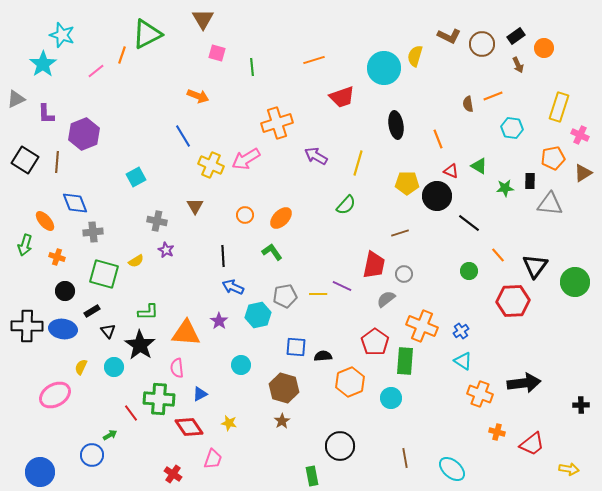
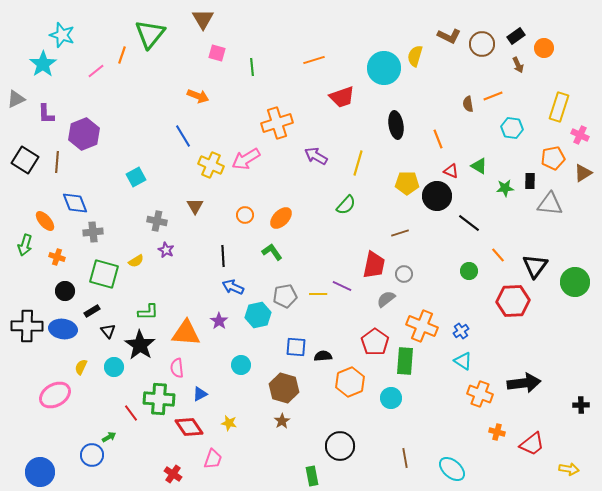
green triangle at (147, 34): moved 3 px right; rotated 24 degrees counterclockwise
green arrow at (110, 435): moved 1 px left, 2 px down
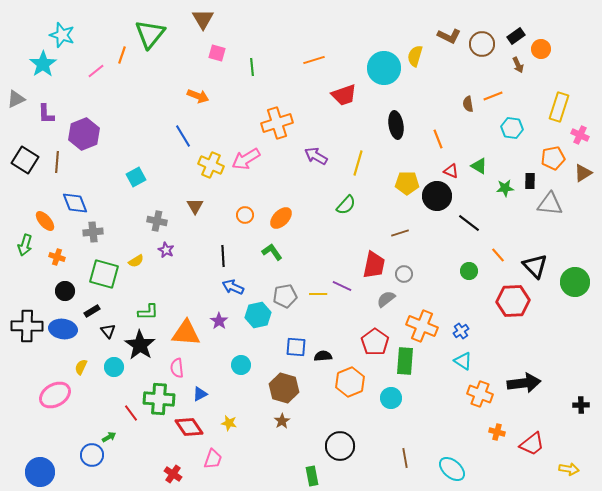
orange circle at (544, 48): moved 3 px left, 1 px down
red trapezoid at (342, 97): moved 2 px right, 2 px up
black triangle at (535, 266): rotated 20 degrees counterclockwise
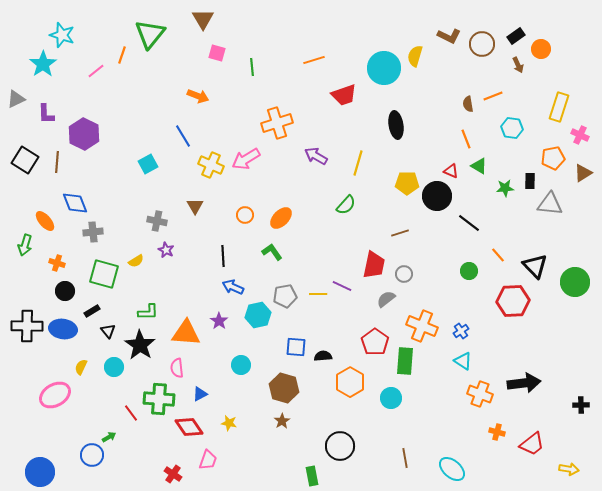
purple hexagon at (84, 134): rotated 12 degrees counterclockwise
orange line at (438, 139): moved 28 px right
cyan square at (136, 177): moved 12 px right, 13 px up
orange cross at (57, 257): moved 6 px down
orange hexagon at (350, 382): rotated 8 degrees counterclockwise
pink trapezoid at (213, 459): moved 5 px left, 1 px down
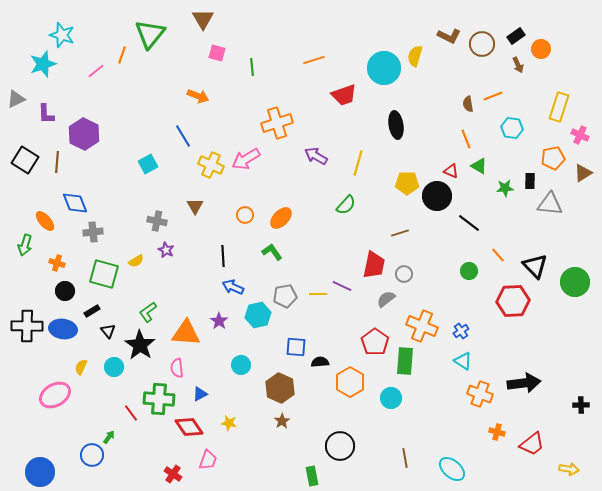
cyan star at (43, 64): rotated 16 degrees clockwise
green L-shape at (148, 312): rotated 145 degrees clockwise
black semicircle at (323, 356): moved 3 px left, 6 px down
brown hexagon at (284, 388): moved 4 px left; rotated 8 degrees clockwise
green arrow at (109, 437): rotated 24 degrees counterclockwise
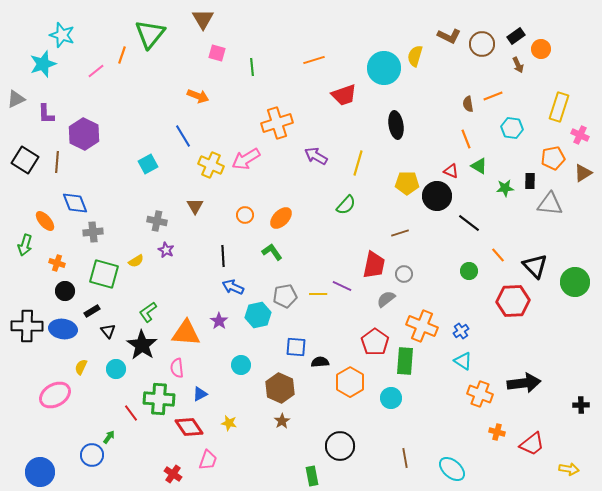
black star at (140, 345): moved 2 px right
cyan circle at (114, 367): moved 2 px right, 2 px down
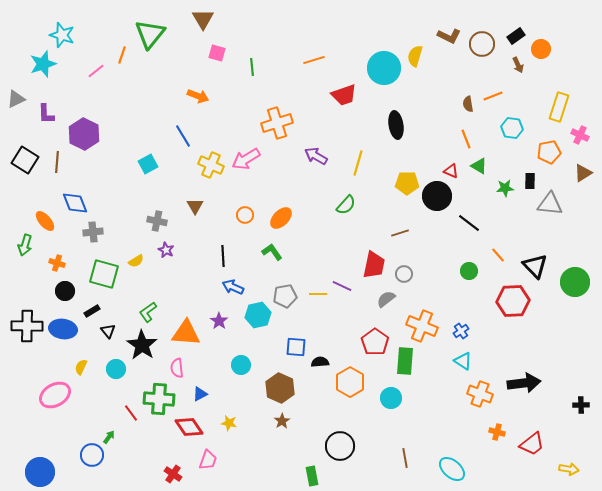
orange pentagon at (553, 158): moved 4 px left, 6 px up
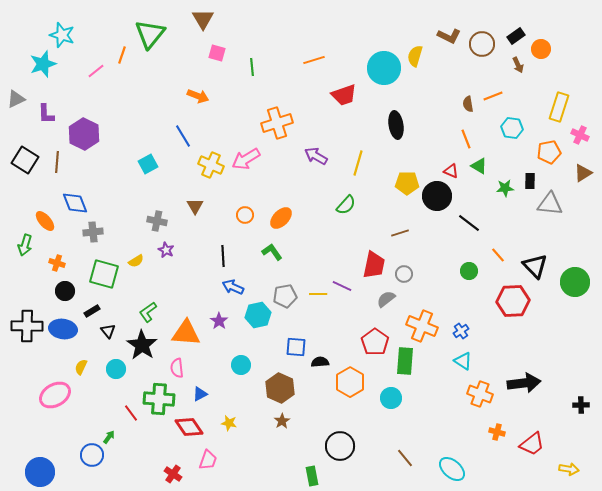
brown line at (405, 458): rotated 30 degrees counterclockwise
